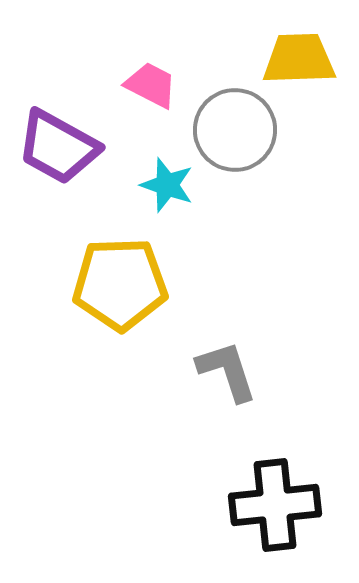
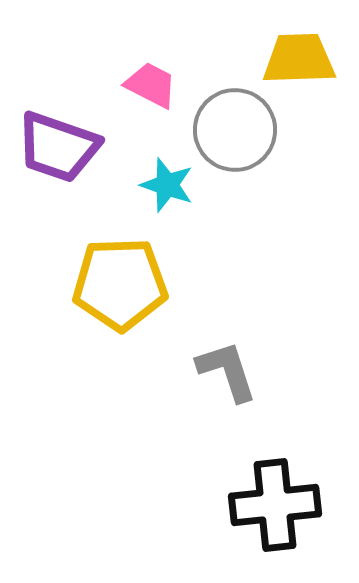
purple trapezoid: rotated 10 degrees counterclockwise
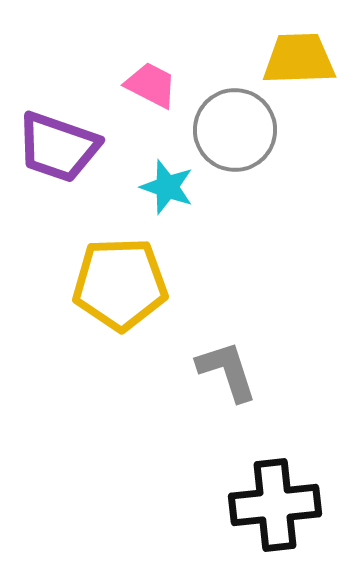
cyan star: moved 2 px down
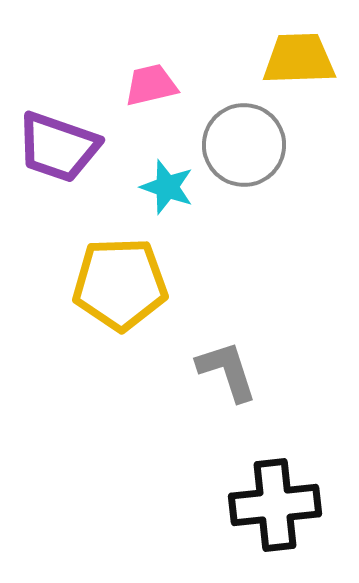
pink trapezoid: rotated 40 degrees counterclockwise
gray circle: moved 9 px right, 15 px down
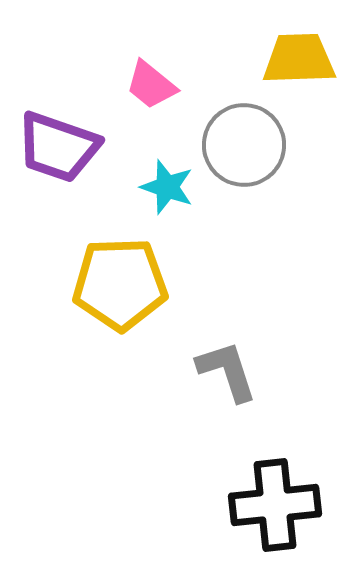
pink trapezoid: rotated 128 degrees counterclockwise
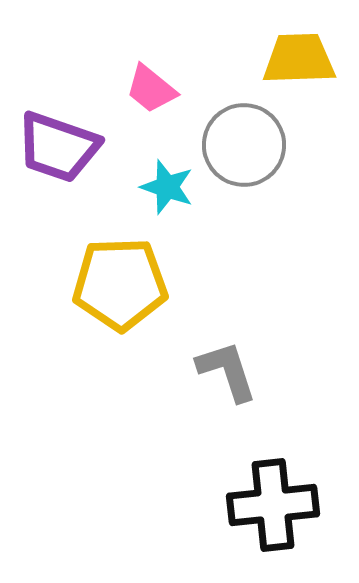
pink trapezoid: moved 4 px down
black cross: moved 2 px left
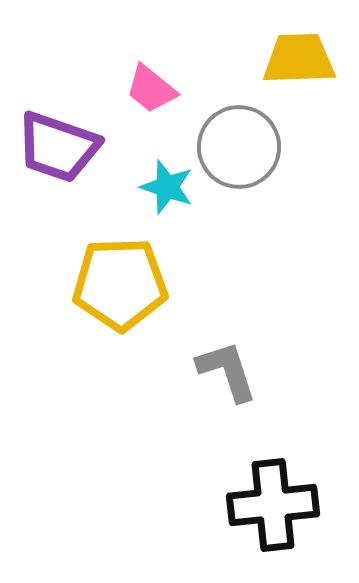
gray circle: moved 5 px left, 2 px down
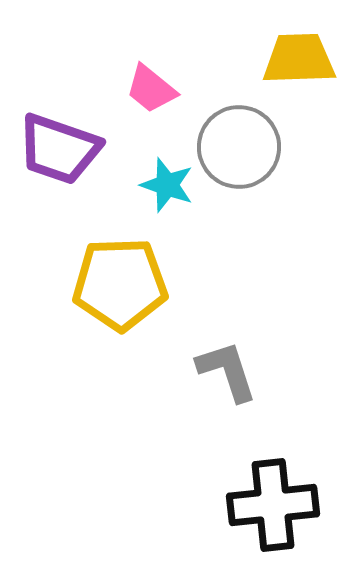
purple trapezoid: moved 1 px right, 2 px down
cyan star: moved 2 px up
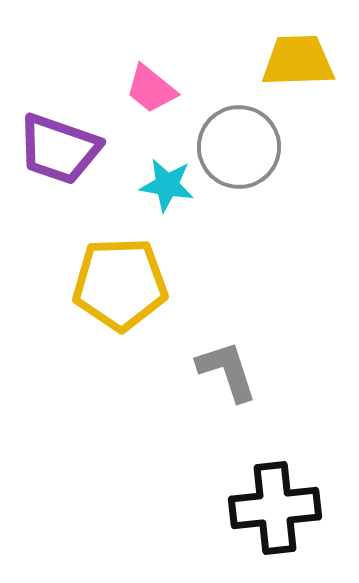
yellow trapezoid: moved 1 px left, 2 px down
cyan star: rotated 10 degrees counterclockwise
black cross: moved 2 px right, 3 px down
